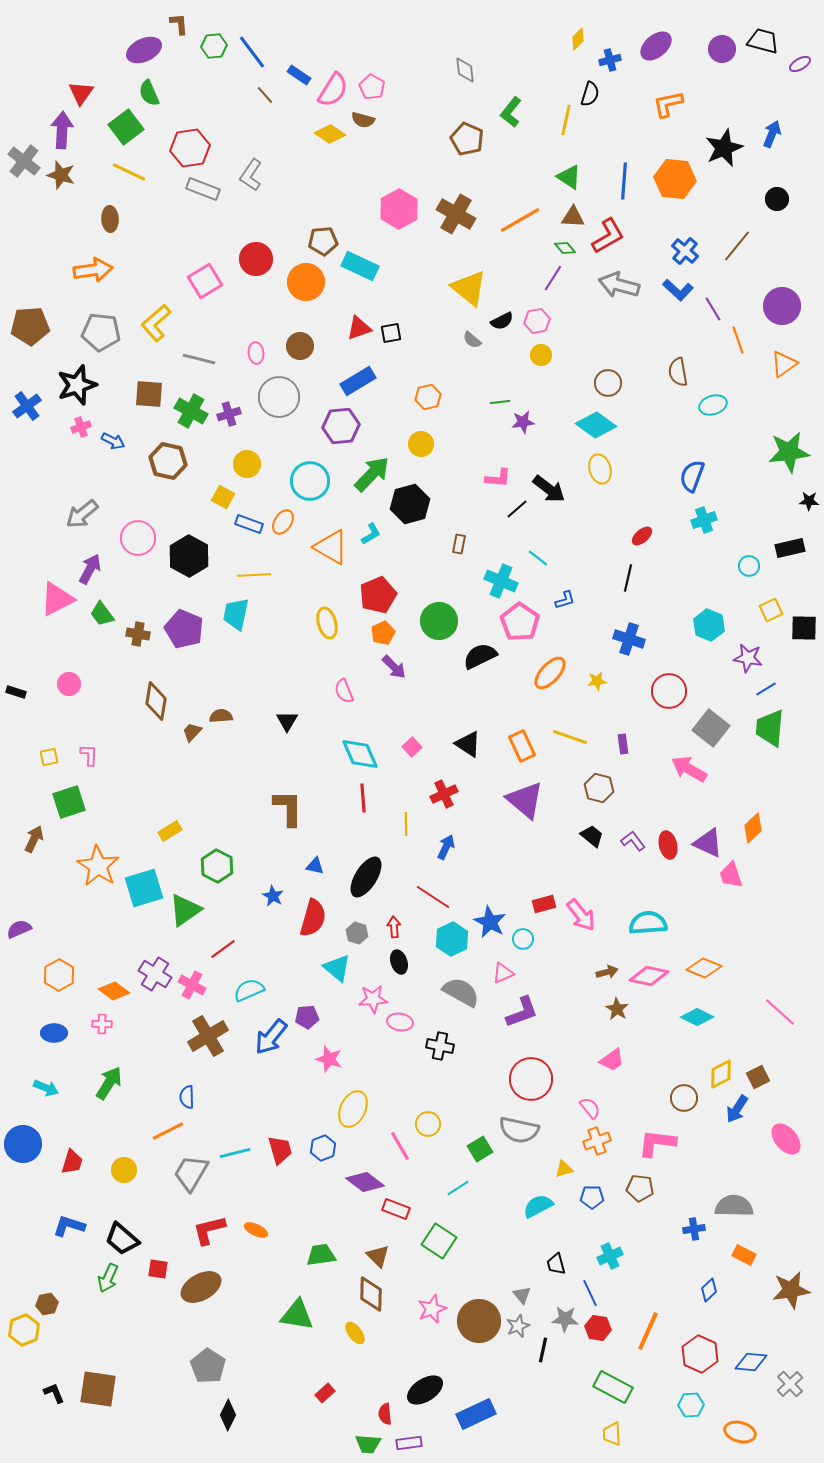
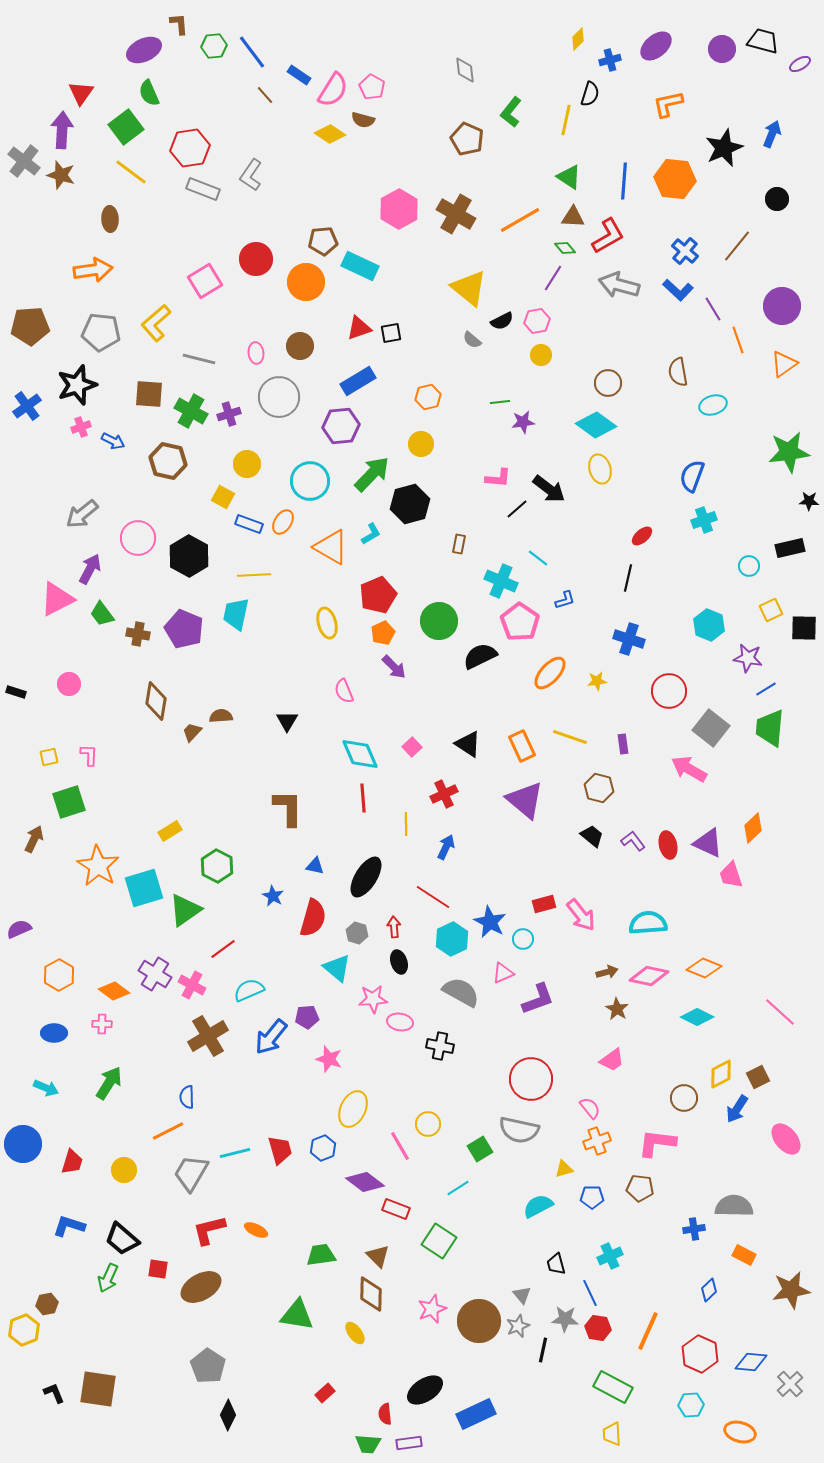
yellow line at (129, 172): moved 2 px right; rotated 12 degrees clockwise
purple L-shape at (522, 1012): moved 16 px right, 13 px up
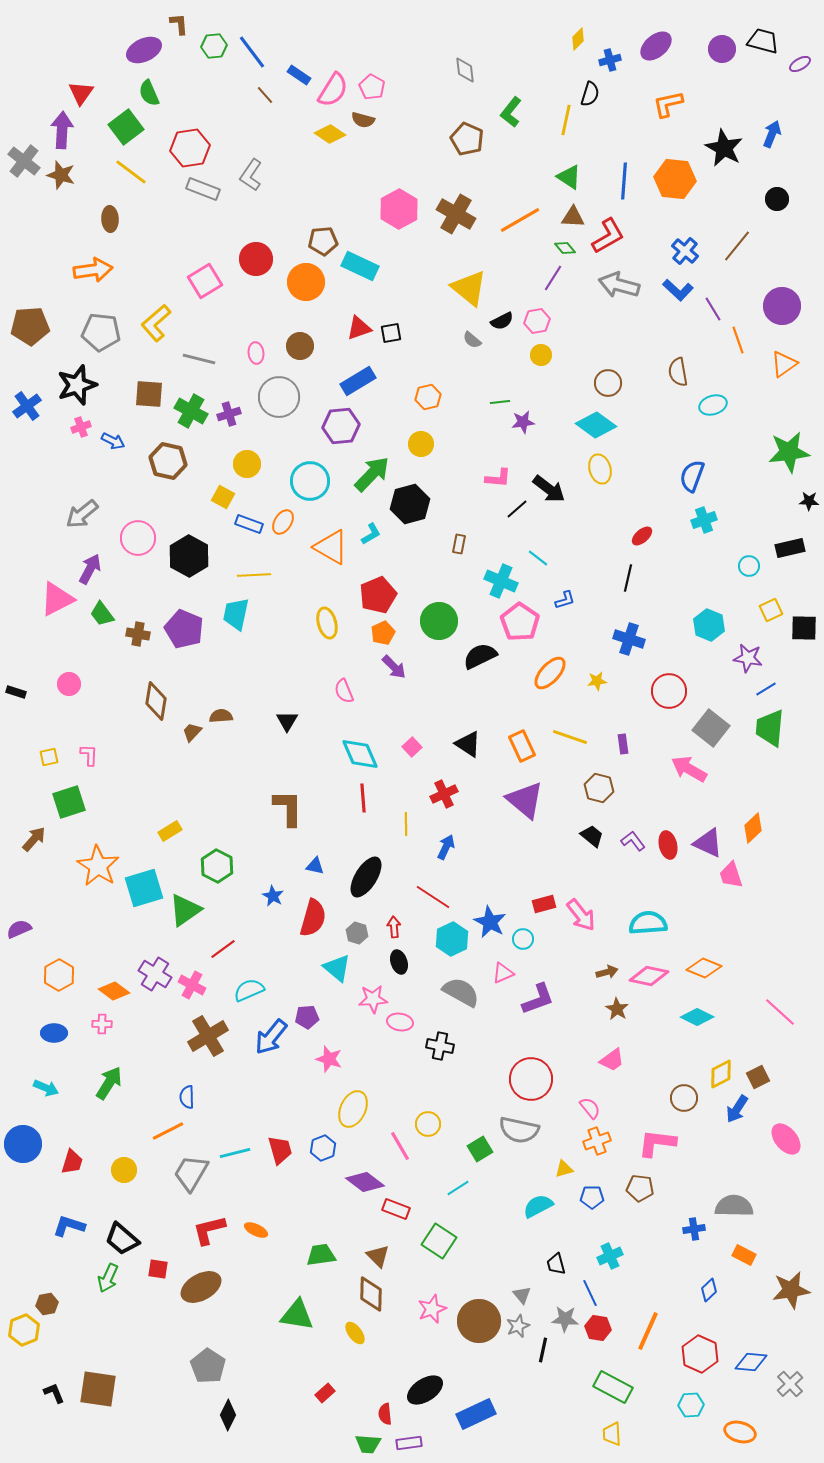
black star at (724, 148): rotated 21 degrees counterclockwise
brown arrow at (34, 839): rotated 16 degrees clockwise
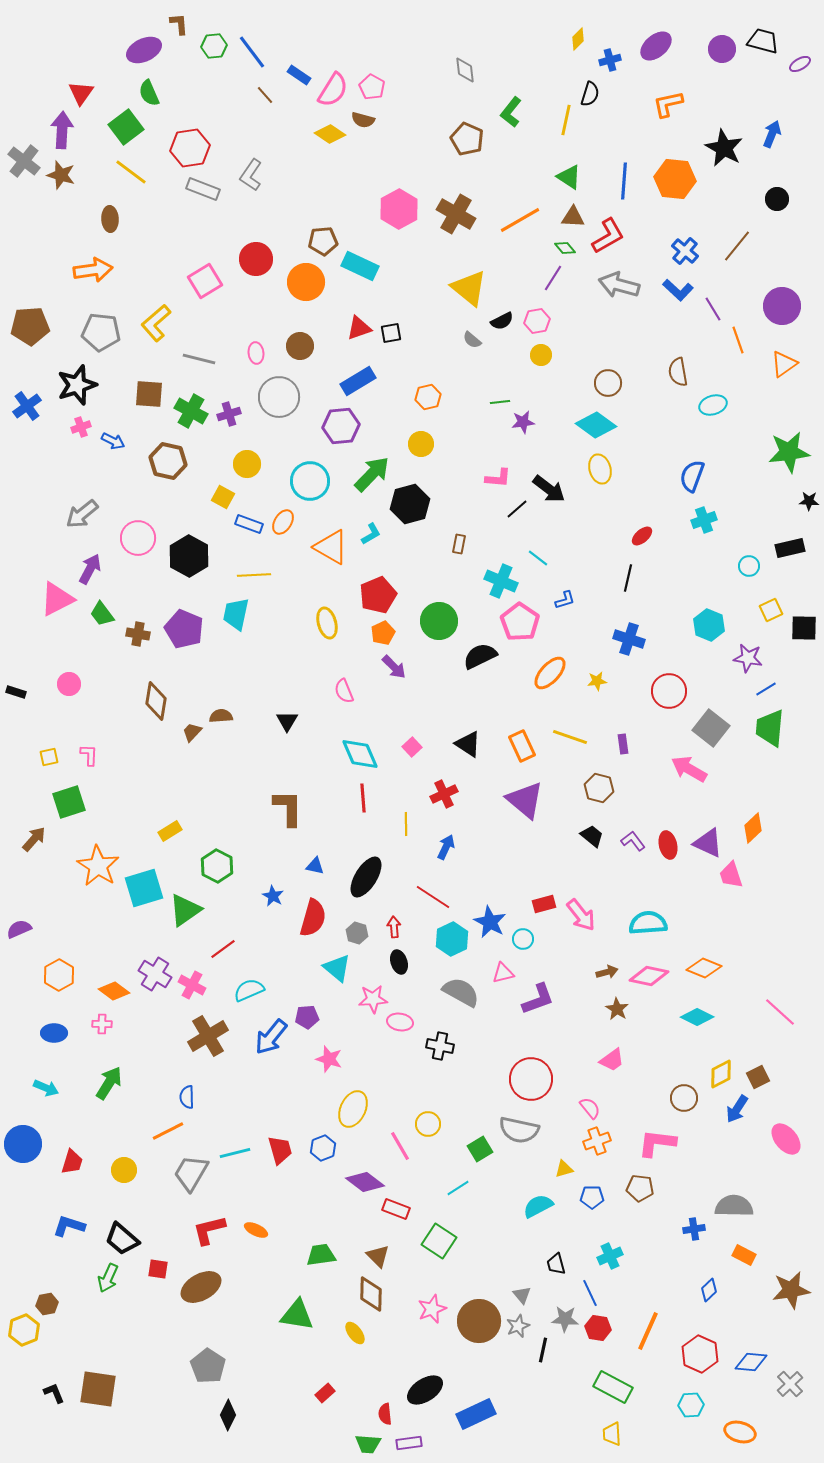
pink triangle at (503, 973): rotated 10 degrees clockwise
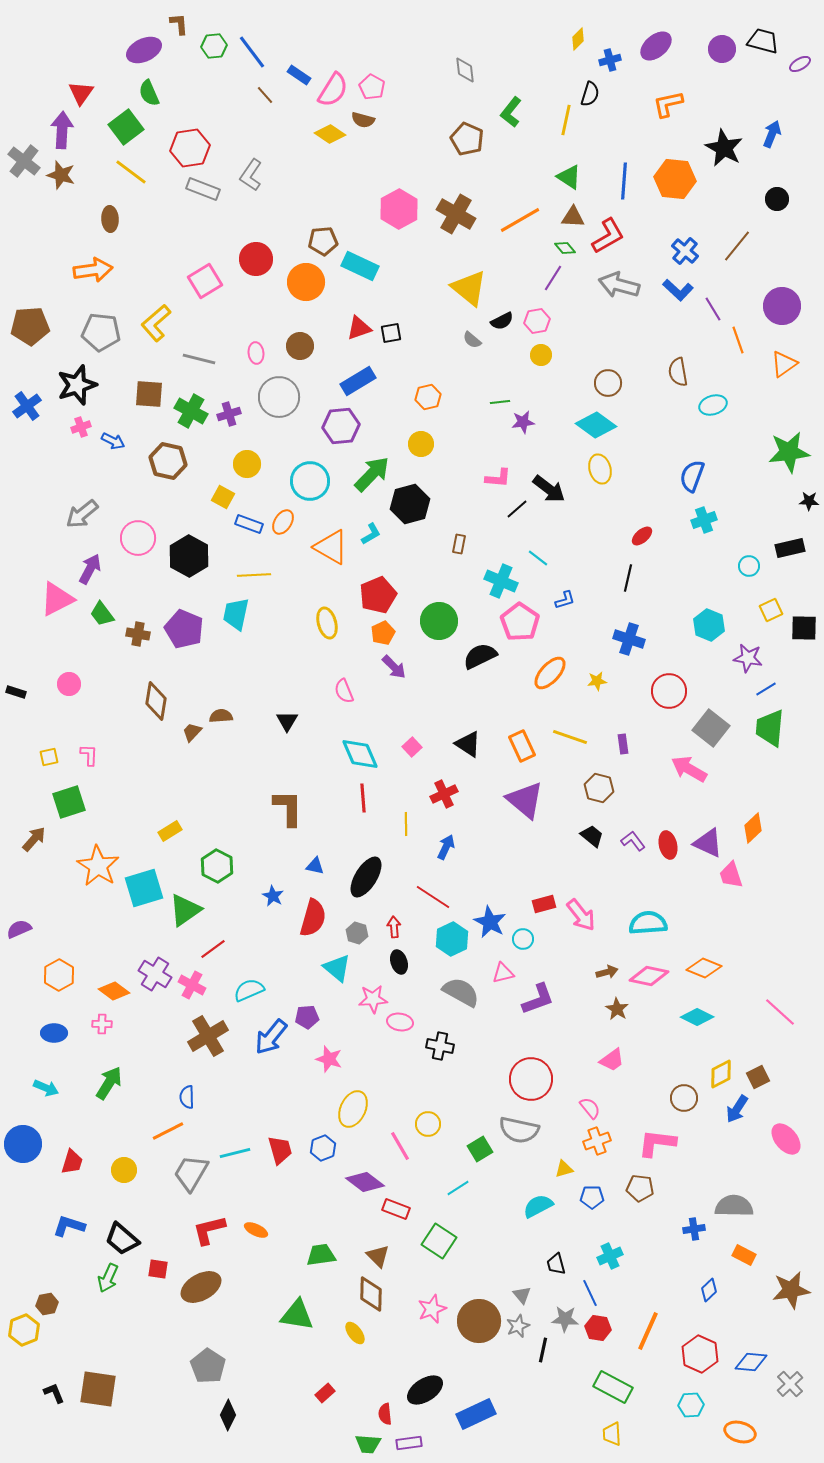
red line at (223, 949): moved 10 px left
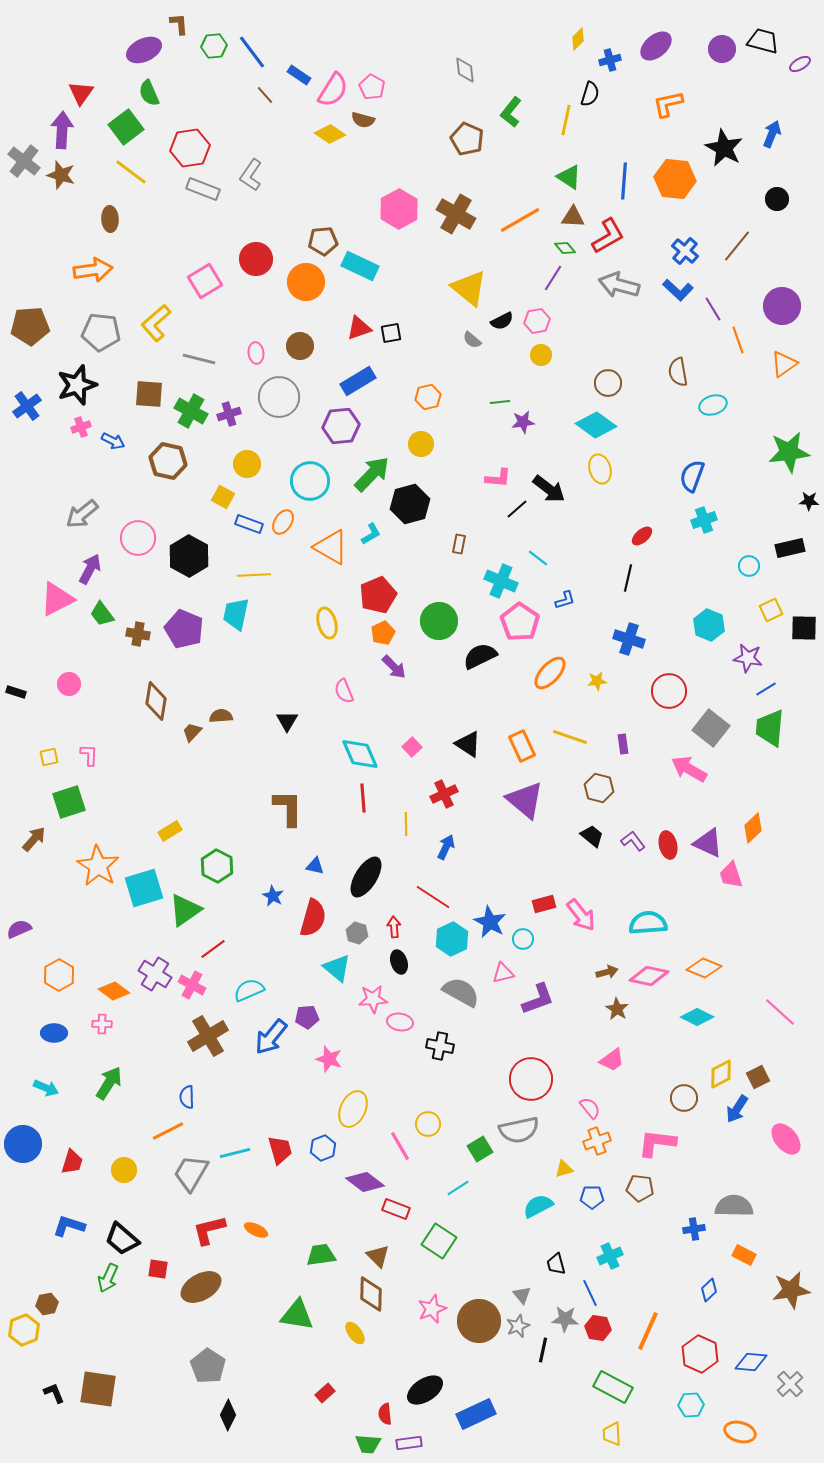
gray semicircle at (519, 1130): rotated 24 degrees counterclockwise
